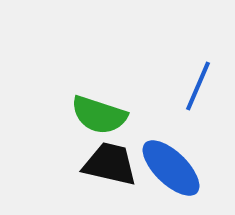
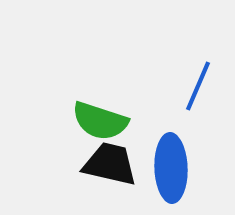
green semicircle: moved 1 px right, 6 px down
blue ellipse: rotated 44 degrees clockwise
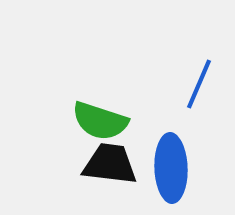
blue line: moved 1 px right, 2 px up
black trapezoid: rotated 6 degrees counterclockwise
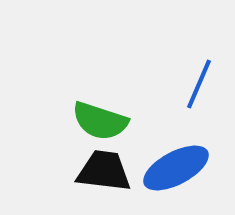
black trapezoid: moved 6 px left, 7 px down
blue ellipse: moved 5 px right; rotated 64 degrees clockwise
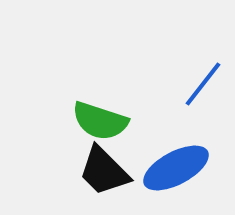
blue line: moved 4 px right; rotated 15 degrees clockwise
black trapezoid: rotated 142 degrees counterclockwise
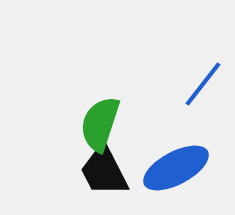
green semicircle: moved 3 px down; rotated 90 degrees clockwise
black trapezoid: rotated 18 degrees clockwise
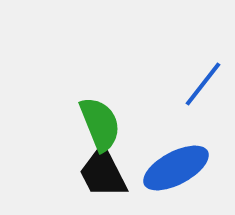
green semicircle: rotated 140 degrees clockwise
black trapezoid: moved 1 px left, 2 px down
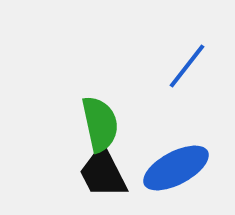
blue line: moved 16 px left, 18 px up
green semicircle: rotated 10 degrees clockwise
